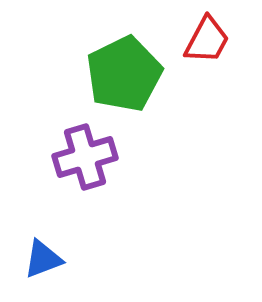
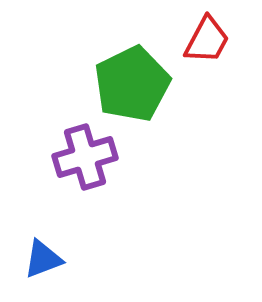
green pentagon: moved 8 px right, 10 px down
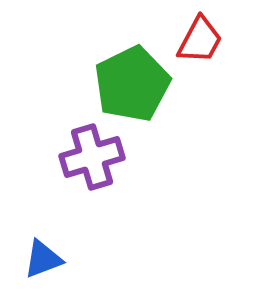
red trapezoid: moved 7 px left
purple cross: moved 7 px right
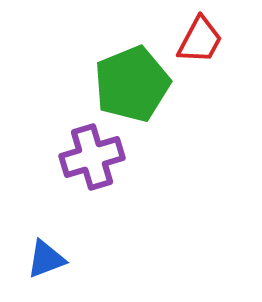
green pentagon: rotated 4 degrees clockwise
blue triangle: moved 3 px right
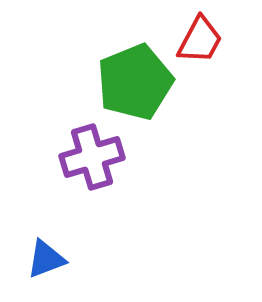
green pentagon: moved 3 px right, 2 px up
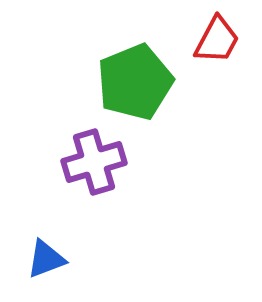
red trapezoid: moved 17 px right
purple cross: moved 2 px right, 5 px down
